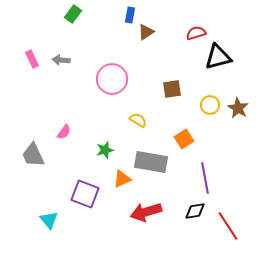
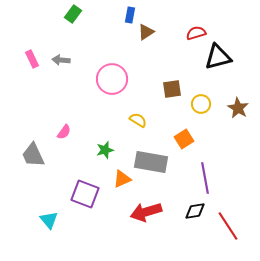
yellow circle: moved 9 px left, 1 px up
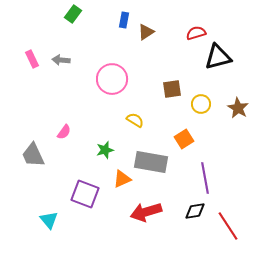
blue rectangle: moved 6 px left, 5 px down
yellow semicircle: moved 3 px left
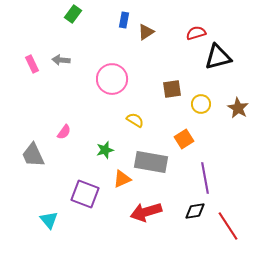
pink rectangle: moved 5 px down
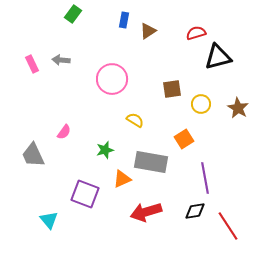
brown triangle: moved 2 px right, 1 px up
